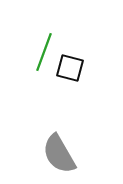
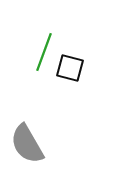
gray semicircle: moved 32 px left, 10 px up
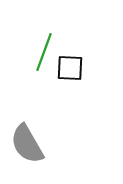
black square: rotated 12 degrees counterclockwise
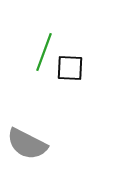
gray semicircle: rotated 33 degrees counterclockwise
